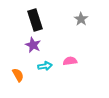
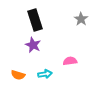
cyan arrow: moved 8 px down
orange semicircle: rotated 136 degrees clockwise
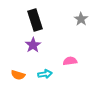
purple star: rotated 14 degrees clockwise
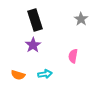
pink semicircle: moved 3 px right, 5 px up; rotated 72 degrees counterclockwise
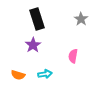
black rectangle: moved 2 px right, 1 px up
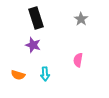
black rectangle: moved 1 px left, 1 px up
purple star: rotated 21 degrees counterclockwise
pink semicircle: moved 5 px right, 4 px down
cyan arrow: rotated 96 degrees clockwise
